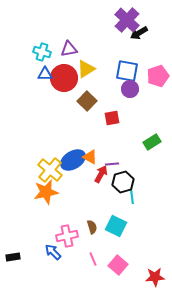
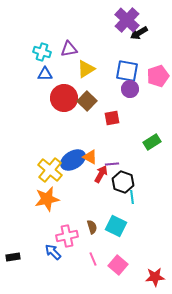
red circle: moved 20 px down
black hexagon: rotated 25 degrees counterclockwise
orange star: moved 1 px right, 7 px down
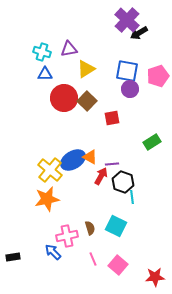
red arrow: moved 2 px down
brown semicircle: moved 2 px left, 1 px down
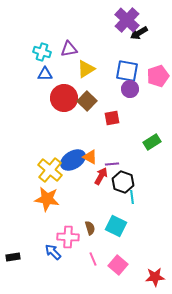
orange star: rotated 20 degrees clockwise
pink cross: moved 1 px right, 1 px down; rotated 15 degrees clockwise
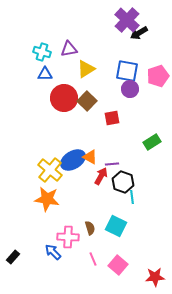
black rectangle: rotated 40 degrees counterclockwise
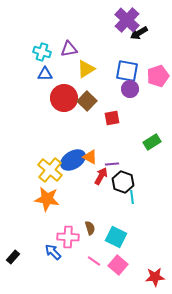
cyan square: moved 11 px down
pink line: moved 1 px right, 2 px down; rotated 32 degrees counterclockwise
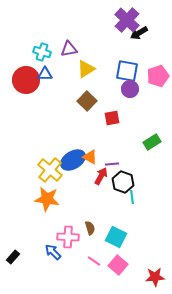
red circle: moved 38 px left, 18 px up
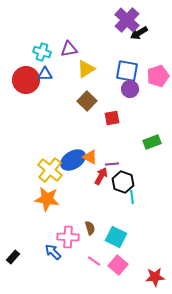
green rectangle: rotated 12 degrees clockwise
